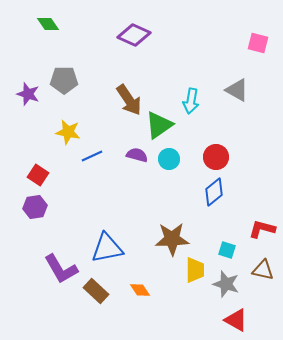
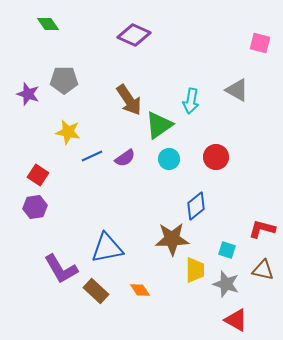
pink square: moved 2 px right
purple semicircle: moved 12 px left, 3 px down; rotated 130 degrees clockwise
blue diamond: moved 18 px left, 14 px down
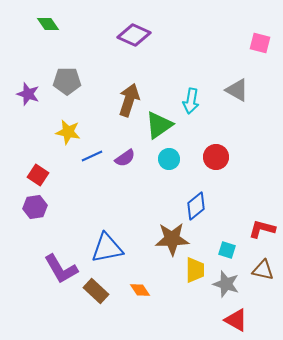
gray pentagon: moved 3 px right, 1 px down
brown arrow: rotated 128 degrees counterclockwise
